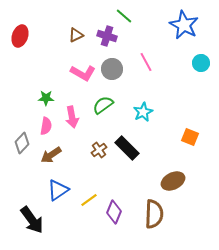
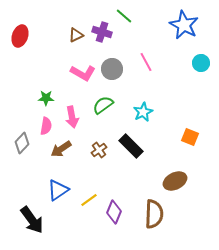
purple cross: moved 5 px left, 4 px up
black rectangle: moved 4 px right, 2 px up
brown arrow: moved 10 px right, 6 px up
brown ellipse: moved 2 px right
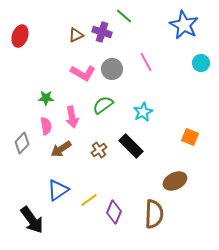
pink semicircle: rotated 18 degrees counterclockwise
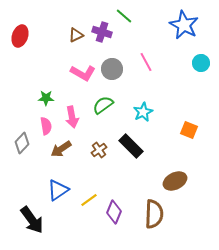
orange square: moved 1 px left, 7 px up
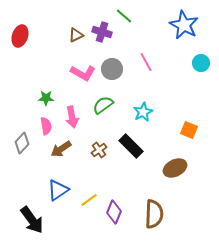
brown ellipse: moved 13 px up
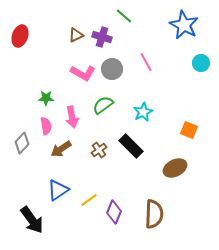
purple cross: moved 5 px down
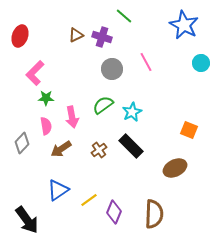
pink L-shape: moved 48 px left; rotated 105 degrees clockwise
cyan star: moved 11 px left
black arrow: moved 5 px left
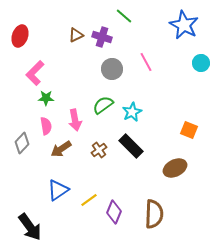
pink arrow: moved 3 px right, 3 px down
black arrow: moved 3 px right, 7 px down
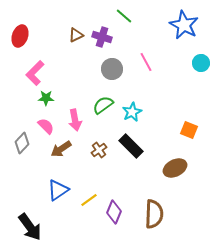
pink semicircle: rotated 36 degrees counterclockwise
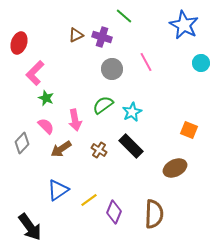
red ellipse: moved 1 px left, 7 px down
green star: rotated 21 degrees clockwise
brown cross: rotated 21 degrees counterclockwise
